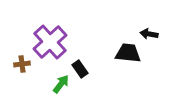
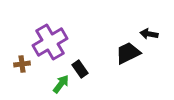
purple cross: rotated 12 degrees clockwise
black trapezoid: rotated 32 degrees counterclockwise
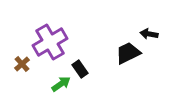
brown cross: rotated 35 degrees counterclockwise
green arrow: rotated 18 degrees clockwise
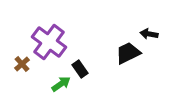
purple cross: moved 1 px left; rotated 24 degrees counterclockwise
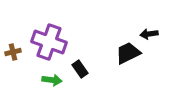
black arrow: rotated 18 degrees counterclockwise
purple cross: rotated 16 degrees counterclockwise
brown cross: moved 9 px left, 12 px up; rotated 28 degrees clockwise
green arrow: moved 9 px left, 4 px up; rotated 42 degrees clockwise
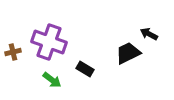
black arrow: rotated 36 degrees clockwise
black rectangle: moved 5 px right; rotated 24 degrees counterclockwise
green arrow: rotated 30 degrees clockwise
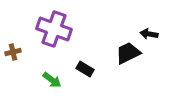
black arrow: rotated 18 degrees counterclockwise
purple cross: moved 5 px right, 13 px up
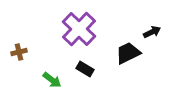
purple cross: moved 25 px right; rotated 24 degrees clockwise
black arrow: moved 3 px right, 2 px up; rotated 144 degrees clockwise
brown cross: moved 6 px right
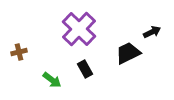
black rectangle: rotated 30 degrees clockwise
